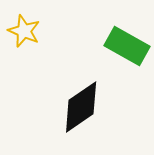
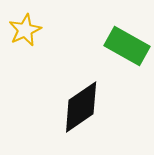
yellow star: moved 1 px right, 1 px up; rotated 24 degrees clockwise
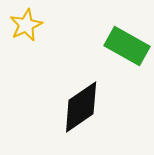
yellow star: moved 1 px right, 5 px up
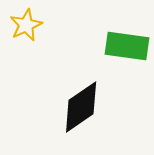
green rectangle: rotated 21 degrees counterclockwise
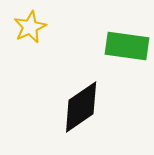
yellow star: moved 4 px right, 2 px down
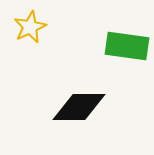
black diamond: moved 2 px left; rotated 34 degrees clockwise
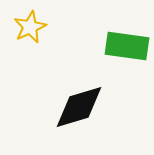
black diamond: rotated 16 degrees counterclockwise
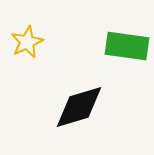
yellow star: moved 3 px left, 15 px down
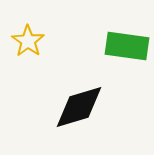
yellow star: moved 1 px right, 1 px up; rotated 12 degrees counterclockwise
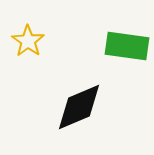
black diamond: rotated 6 degrees counterclockwise
